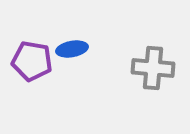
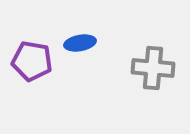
blue ellipse: moved 8 px right, 6 px up
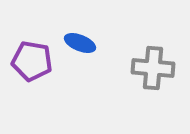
blue ellipse: rotated 32 degrees clockwise
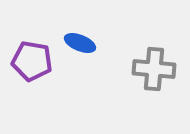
gray cross: moved 1 px right, 1 px down
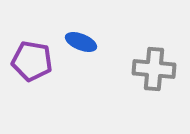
blue ellipse: moved 1 px right, 1 px up
